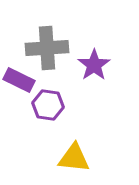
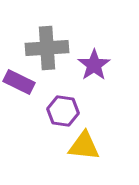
purple rectangle: moved 2 px down
purple hexagon: moved 15 px right, 6 px down
yellow triangle: moved 10 px right, 12 px up
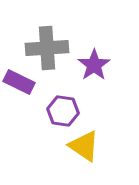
yellow triangle: rotated 28 degrees clockwise
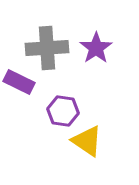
purple star: moved 2 px right, 17 px up
yellow triangle: moved 3 px right, 5 px up
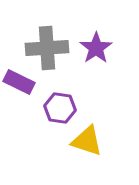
purple hexagon: moved 3 px left, 3 px up
yellow triangle: rotated 16 degrees counterclockwise
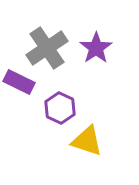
gray cross: rotated 30 degrees counterclockwise
purple hexagon: rotated 16 degrees clockwise
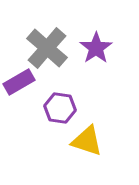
gray cross: rotated 15 degrees counterclockwise
purple rectangle: rotated 56 degrees counterclockwise
purple hexagon: rotated 16 degrees counterclockwise
